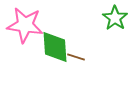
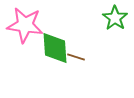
green diamond: moved 1 px down
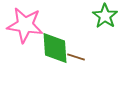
green star: moved 10 px left, 2 px up
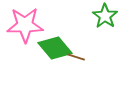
pink star: rotated 9 degrees counterclockwise
green diamond: rotated 36 degrees counterclockwise
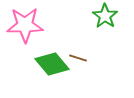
green diamond: moved 3 px left, 16 px down
brown line: moved 2 px right, 1 px down
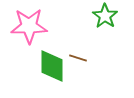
pink star: moved 4 px right, 1 px down
green diamond: moved 2 px down; rotated 40 degrees clockwise
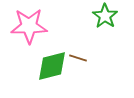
green diamond: rotated 76 degrees clockwise
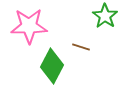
brown line: moved 3 px right, 11 px up
green diamond: rotated 48 degrees counterclockwise
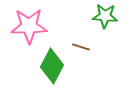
green star: rotated 30 degrees counterclockwise
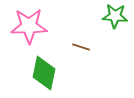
green star: moved 10 px right
green diamond: moved 8 px left, 7 px down; rotated 16 degrees counterclockwise
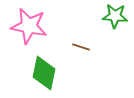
pink star: rotated 12 degrees clockwise
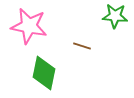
brown line: moved 1 px right, 1 px up
